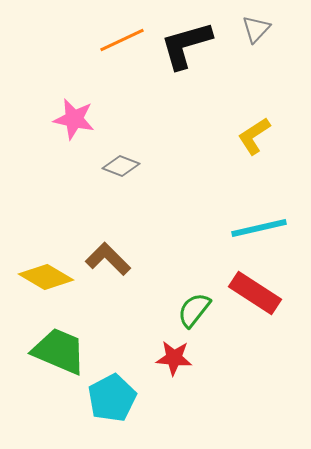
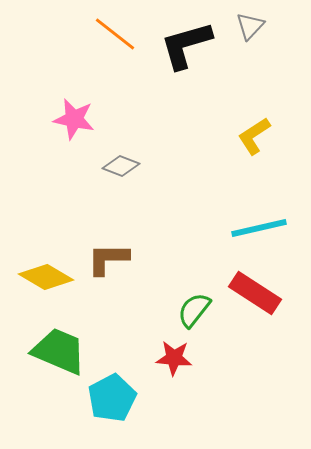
gray triangle: moved 6 px left, 3 px up
orange line: moved 7 px left, 6 px up; rotated 63 degrees clockwise
brown L-shape: rotated 45 degrees counterclockwise
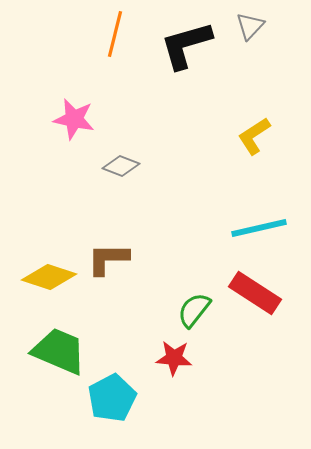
orange line: rotated 66 degrees clockwise
yellow diamond: moved 3 px right; rotated 12 degrees counterclockwise
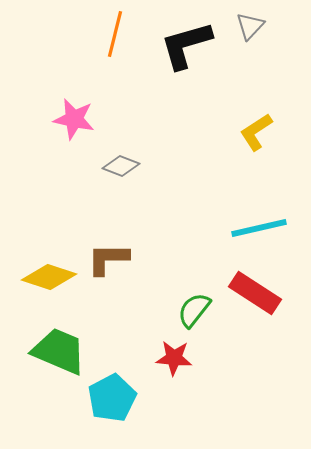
yellow L-shape: moved 2 px right, 4 px up
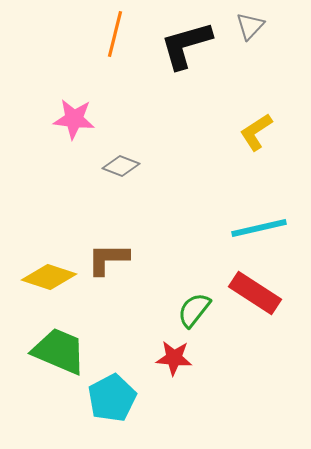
pink star: rotated 6 degrees counterclockwise
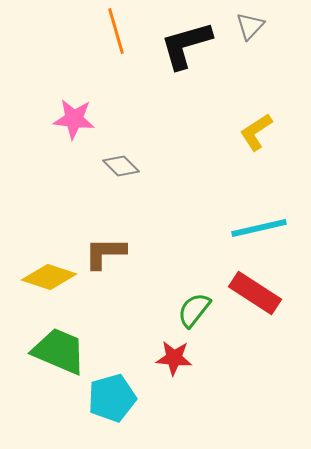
orange line: moved 1 px right, 3 px up; rotated 30 degrees counterclockwise
gray diamond: rotated 24 degrees clockwise
brown L-shape: moved 3 px left, 6 px up
cyan pentagon: rotated 12 degrees clockwise
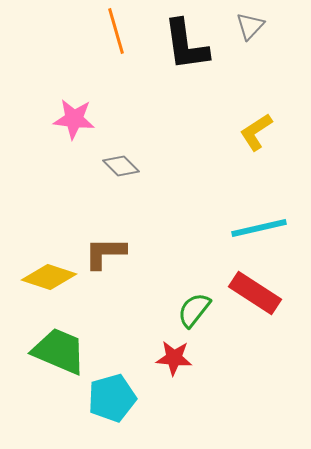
black L-shape: rotated 82 degrees counterclockwise
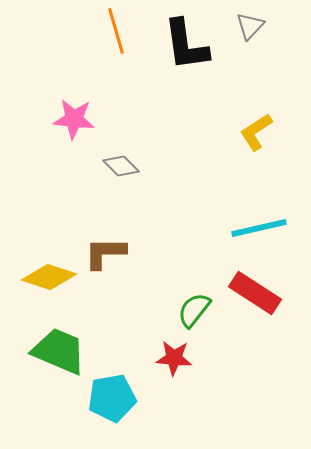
cyan pentagon: rotated 6 degrees clockwise
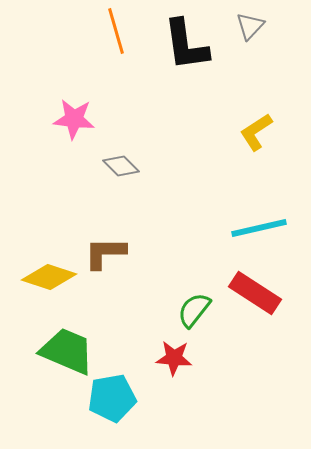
green trapezoid: moved 8 px right
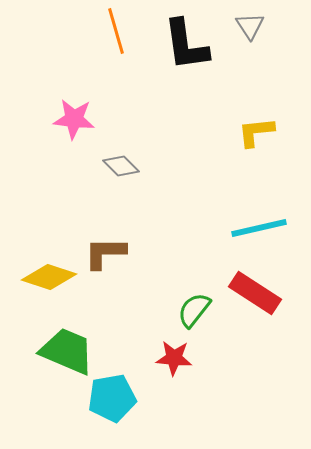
gray triangle: rotated 16 degrees counterclockwise
yellow L-shape: rotated 27 degrees clockwise
